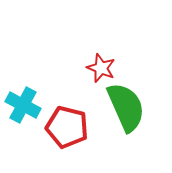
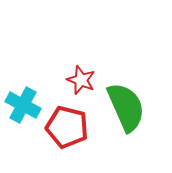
red star: moved 20 px left, 12 px down
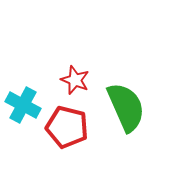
red star: moved 6 px left
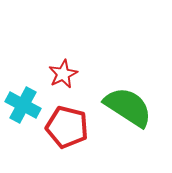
red star: moved 12 px left, 6 px up; rotated 24 degrees clockwise
green semicircle: moved 2 px right; rotated 33 degrees counterclockwise
